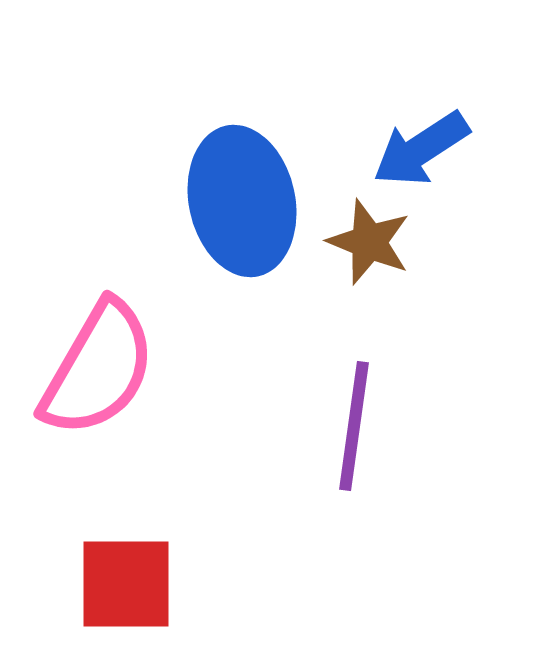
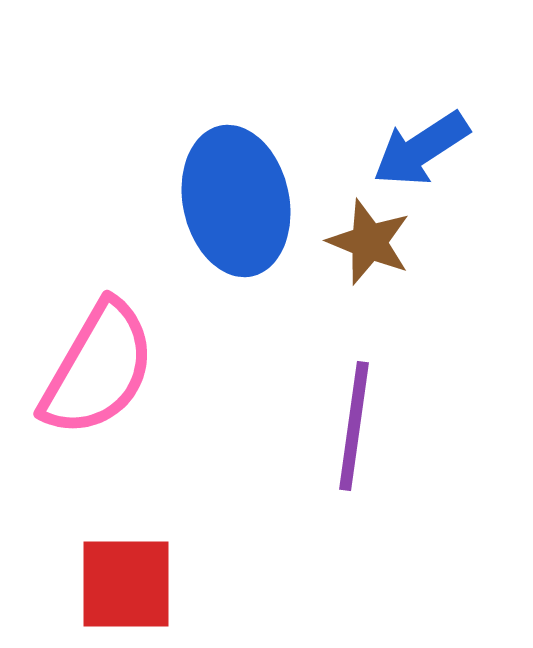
blue ellipse: moved 6 px left
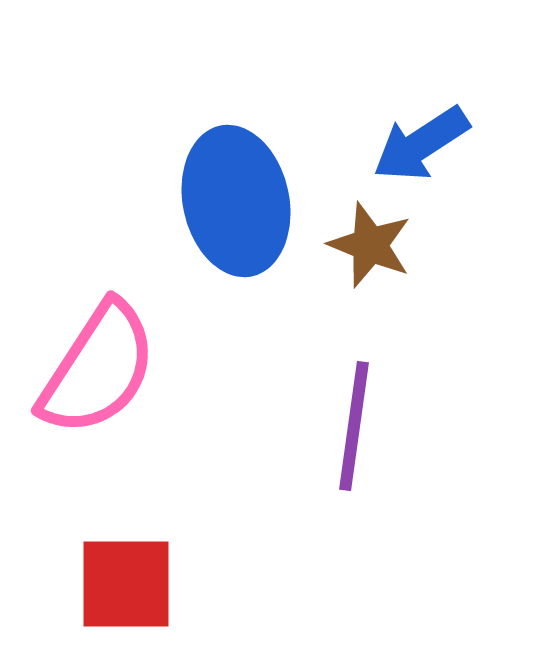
blue arrow: moved 5 px up
brown star: moved 1 px right, 3 px down
pink semicircle: rotated 3 degrees clockwise
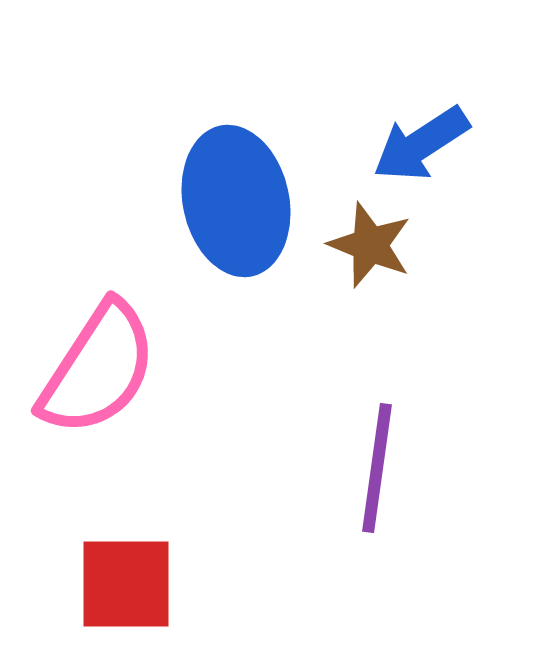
purple line: moved 23 px right, 42 px down
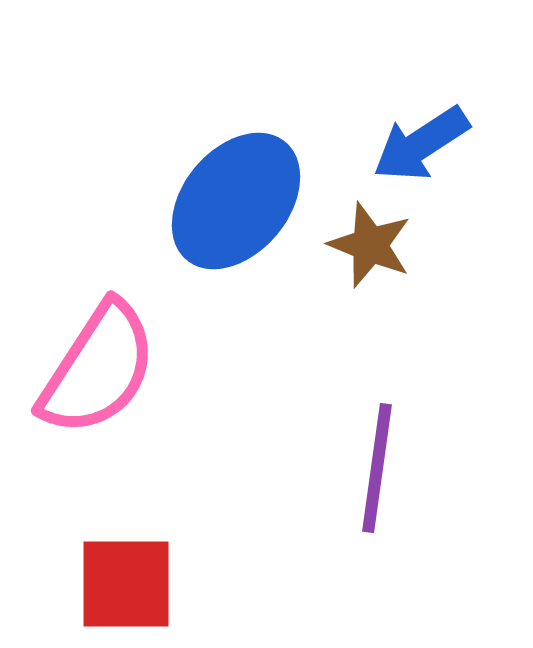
blue ellipse: rotated 52 degrees clockwise
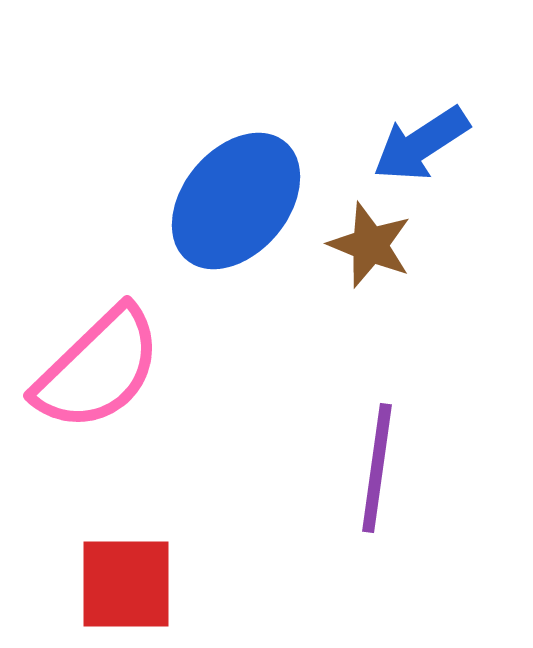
pink semicircle: rotated 13 degrees clockwise
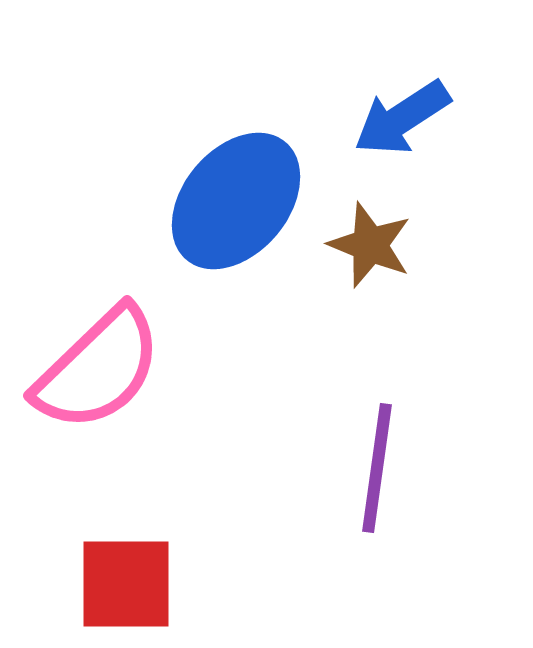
blue arrow: moved 19 px left, 26 px up
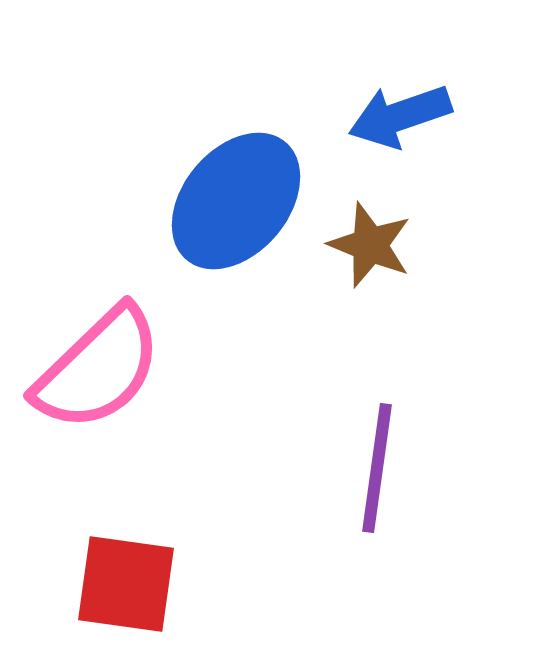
blue arrow: moved 2 px left, 2 px up; rotated 14 degrees clockwise
red square: rotated 8 degrees clockwise
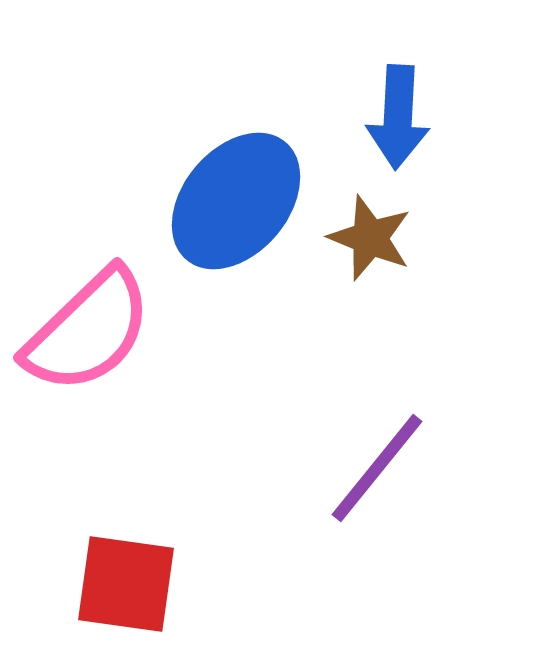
blue arrow: moved 2 px left, 1 px down; rotated 68 degrees counterclockwise
brown star: moved 7 px up
pink semicircle: moved 10 px left, 38 px up
purple line: rotated 31 degrees clockwise
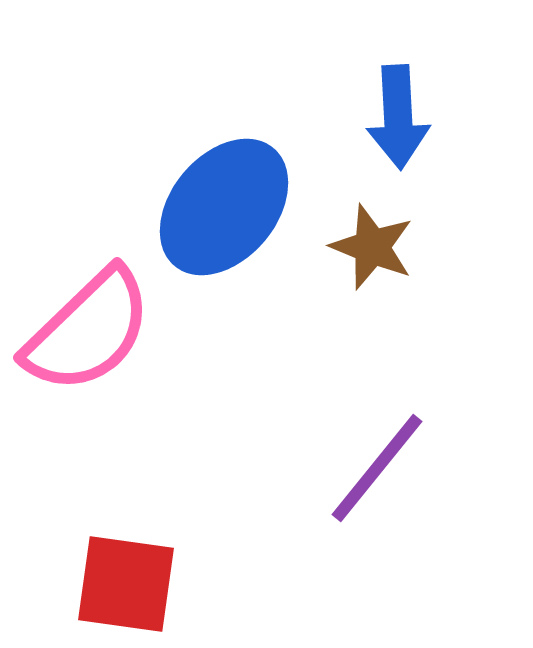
blue arrow: rotated 6 degrees counterclockwise
blue ellipse: moved 12 px left, 6 px down
brown star: moved 2 px right, 9 px down
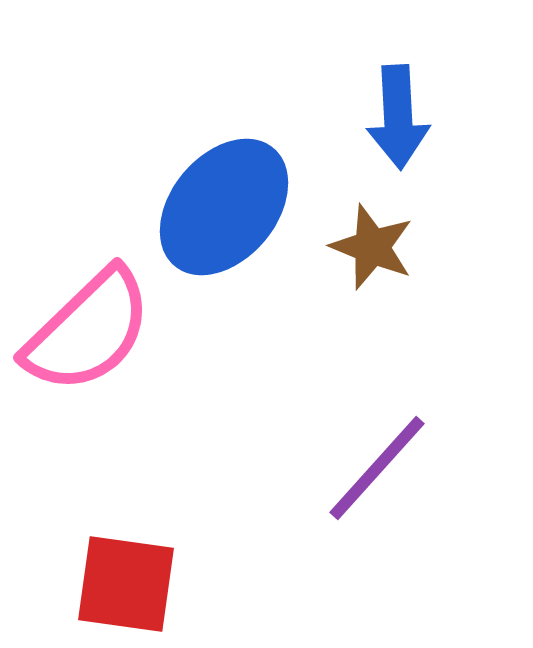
purple line: rotated 3 degrees clockwise
